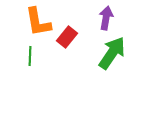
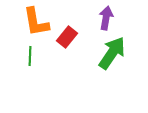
orange L-shape: moved 2 px left
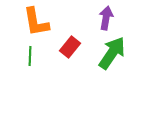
red rectangle: moved 3 px right, 10 px down
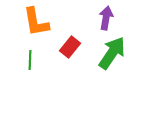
green line: moved 4 px down
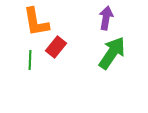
red rectangle: moved 14 px left
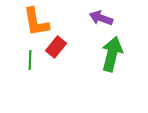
purple arrow: moved 5 px left; rotated 80 degrees counterclockwise
green arrow: moved 1 px down; rotated 20 degrees counterclockwise
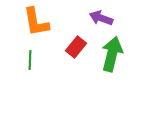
red rectangle: moved 20 px right
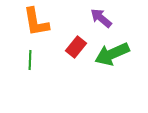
purple arrow: rotated 20 degrees clockwise
green arrow: rotated 128 degrees counterclockwise
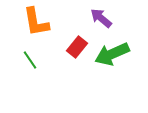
red rectangle: moved 1 px right
green line: rotated 36 degrees counterclockwise
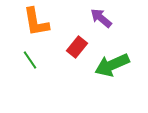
green arrow: moved 11 px down
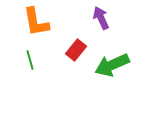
purple arrow: rotated 25 degrees clockwise
red rectangle: moved 1 px left, 3 px down
green line: rotated 18 degrees clockwise
